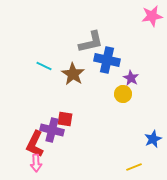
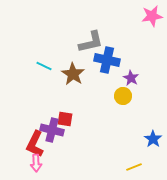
yellow circle: moved 2 px down
blue star: rotated 12 degrees counterclockwise
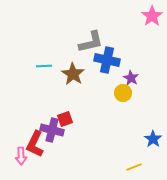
pink star: rotated 25 degrees counterclockwise
cyan line: rotated 28 degrees counterclockwise
yellow circle: moved 3 px up
red square: rotated 28 degrees counterclockwise
pink arrow: moved 15 px left, 7 px up
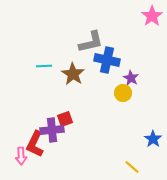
purple cross: rotated 20 degrees counterclockwise
yellow line: moved 2 px left; rotated 63 degrees clockwise
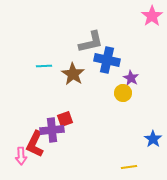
yellow line: moved 3 px left; rotated 49 degrees counterclockwise
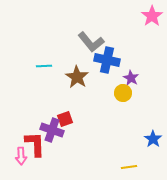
gray L-shape: rotated 64 degrees clockwise
brown star: moved 4 px right, 3 px down
purple cross: rotated 25 degrees clockwise
red L-shape: rotated 152 degrees clockwise
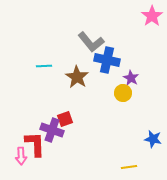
blue star: rotated 24 degrees counterclockwise
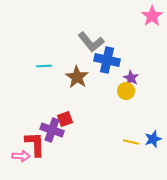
yellow circle: moved 3 px right, 2 px up
blue star: rotated 30 degrees counterclockwise
pink arrow: rotated 84 degrees counterclockwise
yellow line: moved 2 px right, 25 px up; rotated 21 degrees clockwise
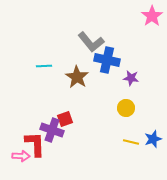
purple star: rotated 21 degrees counterclockwise
yellow circle: moved 17 px down
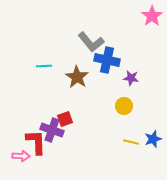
yellow circle: moved 2 px left, 2 px up
red L-shape: moved 1 px right, 2 px up
